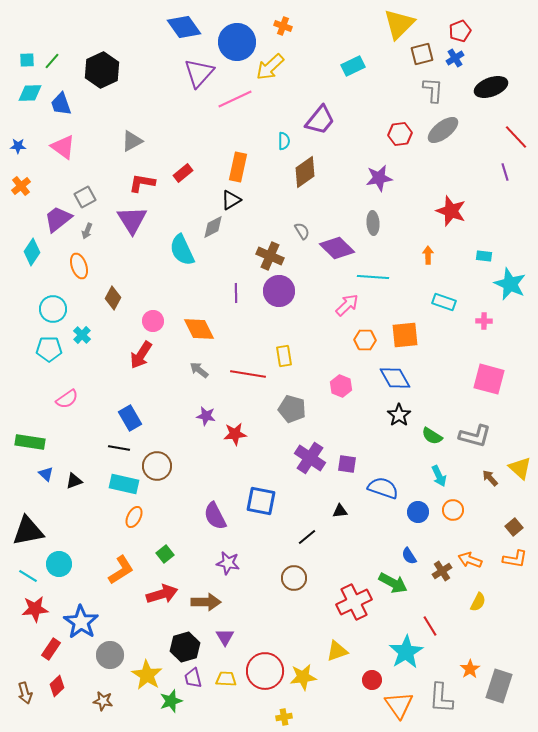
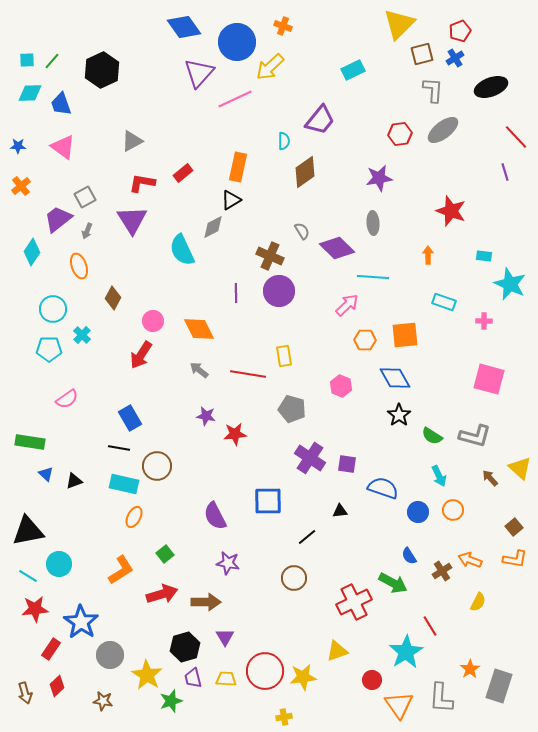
cyan rectangle at (353, 66): moved 4 px down
blue square at (261, 501): moved 7 px right; rotated 12 degrees counterclockwise
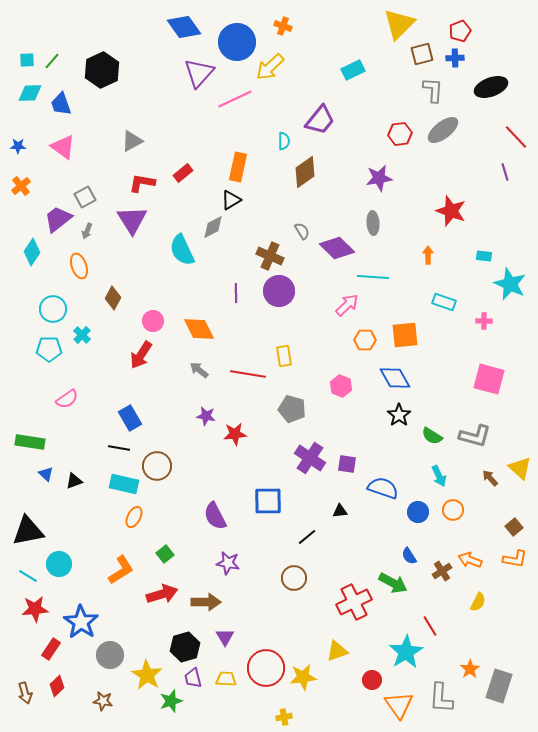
blue cross at (455, 58): rotated 30 degrees clockwise
red circle at (265, 671): moved 1 px right, 3 px up
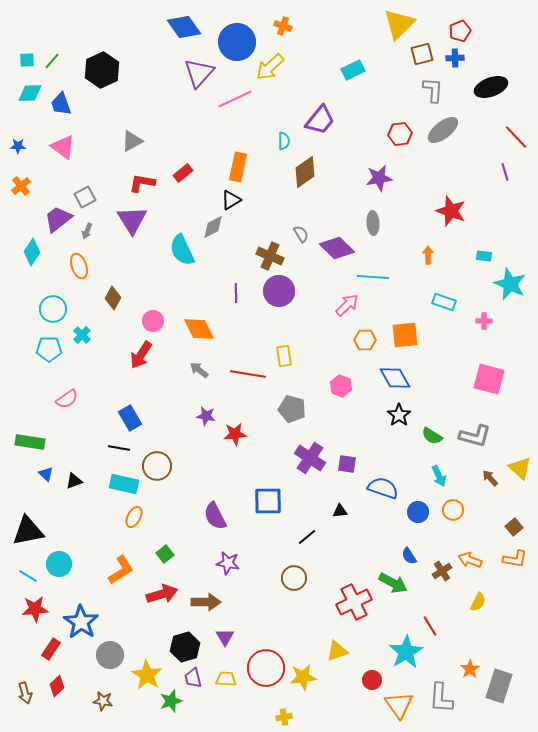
gray semicircle at (302, 231): moved 1 px left, 3 px down
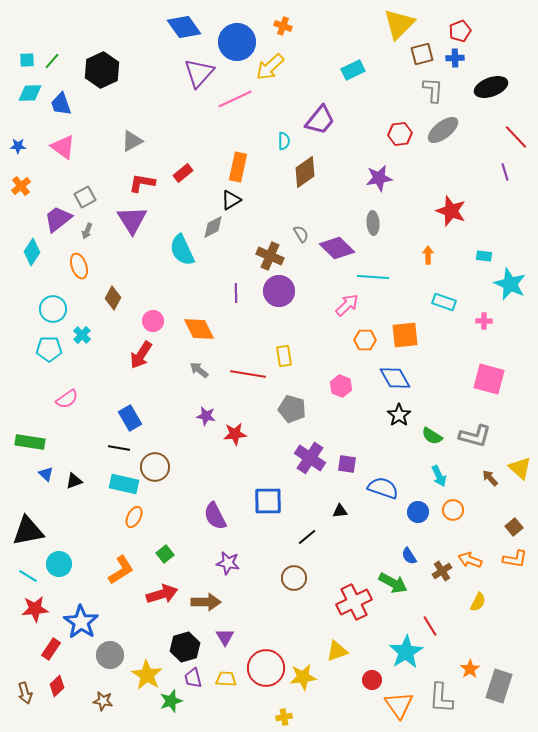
brown circle at (157, 466): moved 2 px left, 1 px down
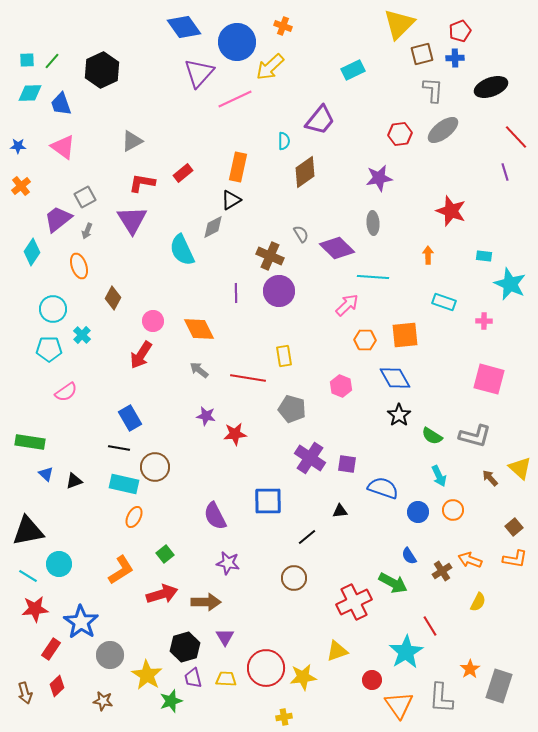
red line at (248, 374): moved 4 px down
pink semicircle at (67, 399): moved 1 px left, 7 px up
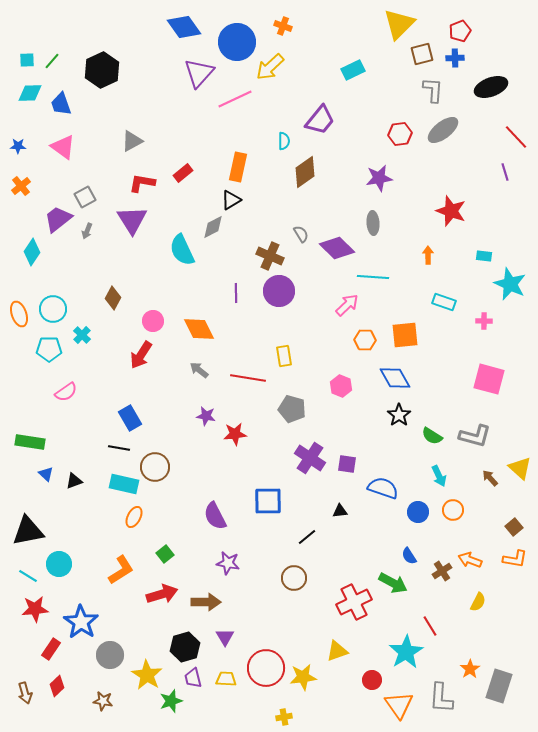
orange ellipse at (79, 266): moved 60 px left, 48 px down
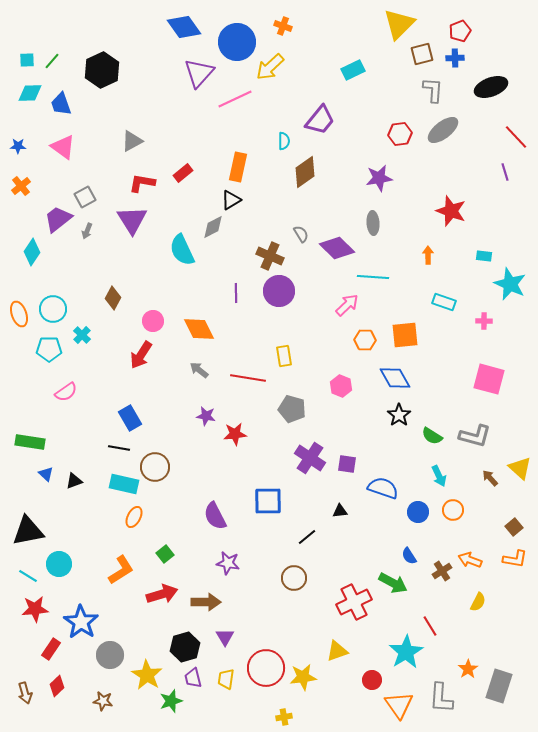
orange star at (470, 669): moved 2 px left
yellow trapezoid at (226, 679): rotated 85 degrees counterclockwise
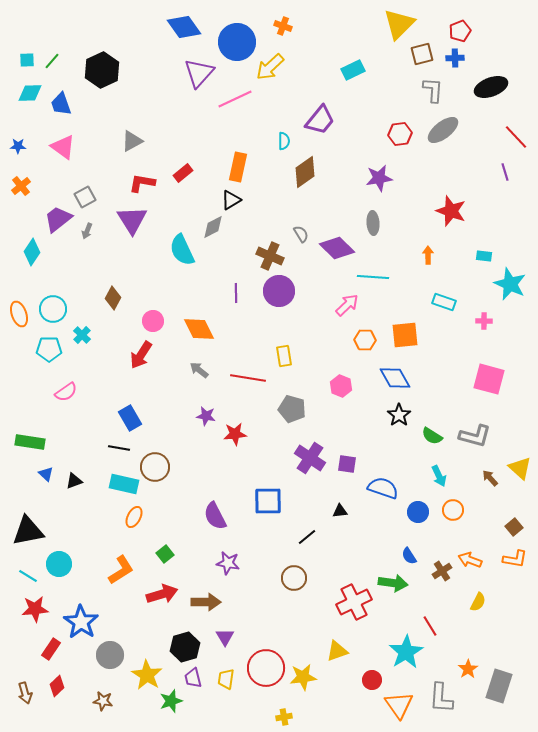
green arrow at (393, 583): rotated 20 degrees counterclockwise
